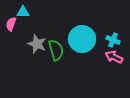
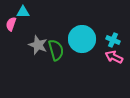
gray star: moved 1 px right, 1 px down
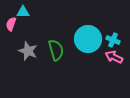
cyan circle: moved 6 px right
gray star: moved 10 px left, 6 px down
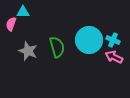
cyan circle: moved 1 px right, 1 px down
green semicircle: moved 1 px right, 3 px up
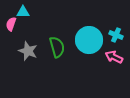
cyan cross: moved 3 px right, 5 px up
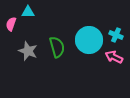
cyan triangle: moved 5 px right
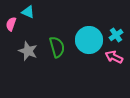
cyan triangle: rotated 24 degrees clockwise
cyan cross: rotated 32 degrees clockwise
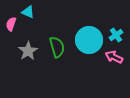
gray star: rotated 18 degrees clockwise
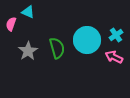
cyan circle: moved 2 px left
green semicircle: moved 1 px down
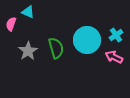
green semicircle: moved 1 px left
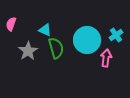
cyan triangle: moved 17 px right, 18 px down
pink arrow: moved 8 px left, 1 px down; rotated 72 degrees clockwise
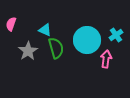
pink arrow: moved 1 px down
